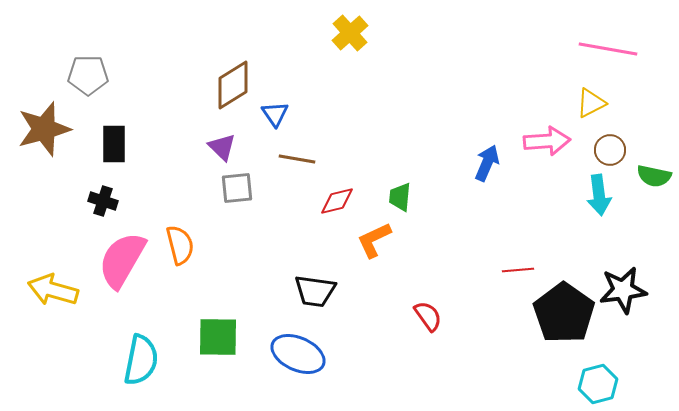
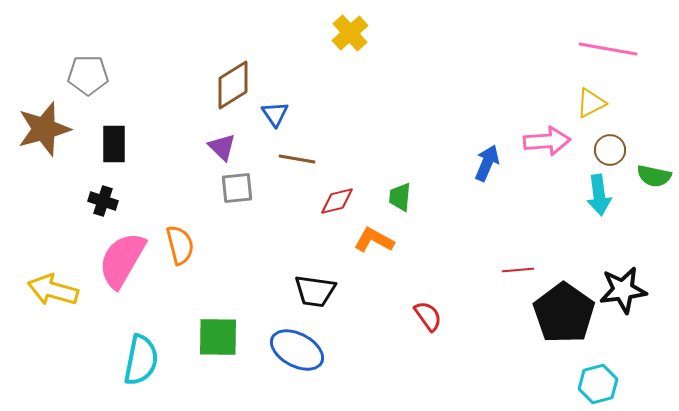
orange L-shape: rotated 54 degrees clockwise
blue ellipse: moved 1 px left, 4 px up; rotated 4 degrees clockwise
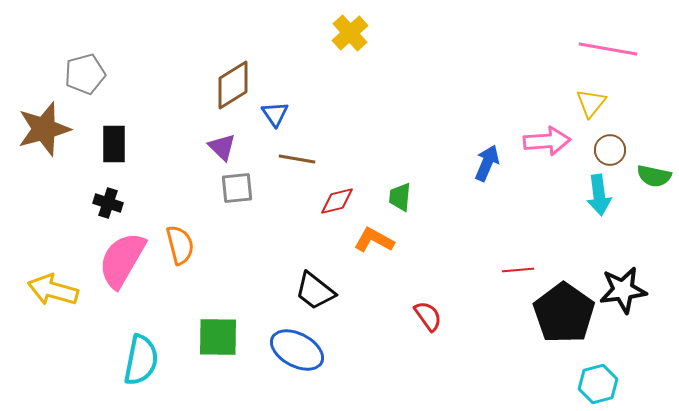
gray pentagon: moved 3 px left, 1 px up; rotated 15 degrees counterclockwise
yellow triangle: rotated 24 degrees counterclockwise
black cross: moved 5 px right, 2 px down
black trapezoid: rotated 30 degrees clockwise
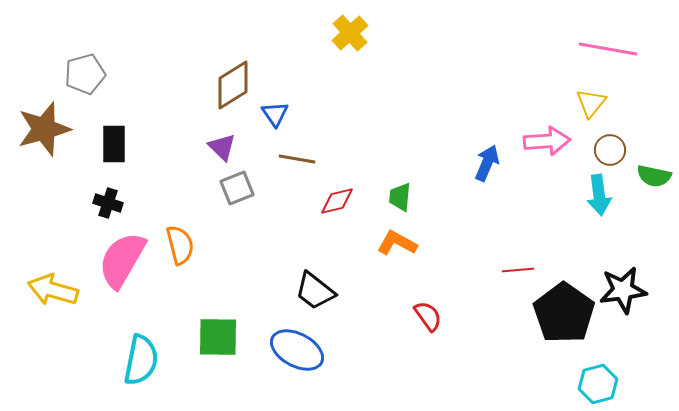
gray square: rotated 16 degrees counterclockwise
orange L-shape: moved 23 px right, 3 px down
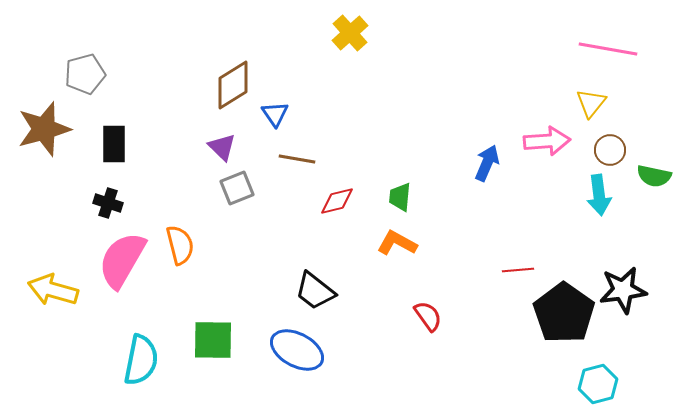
green square: moved 5 px left, 3 px down
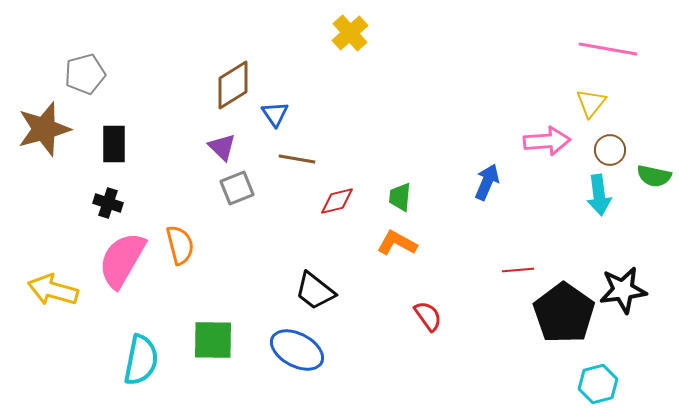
blue arrow: moved 19 px down
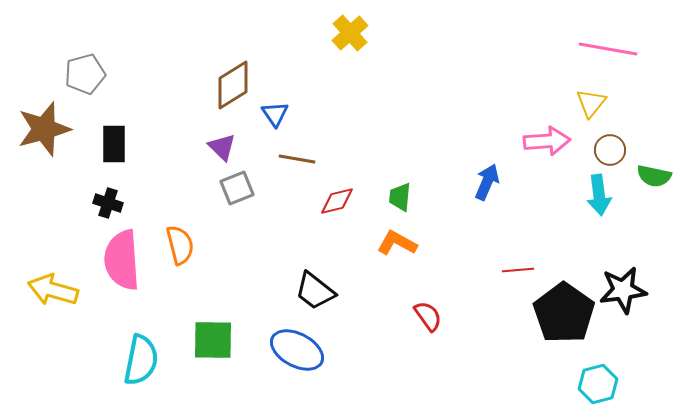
pink semicircle: rotated 34 degrees counterclockwise
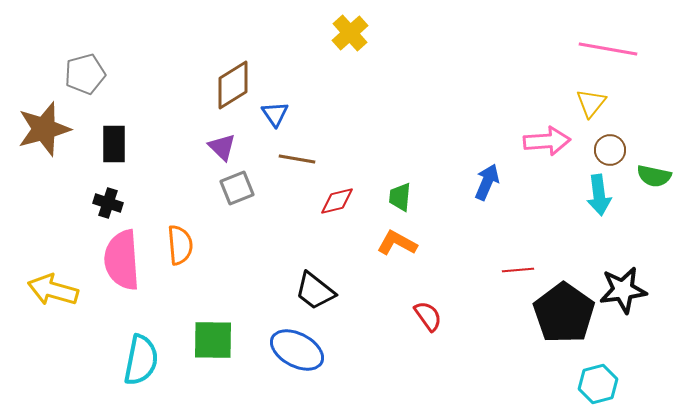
orange semicircle: rotated 9 degrees clockwise
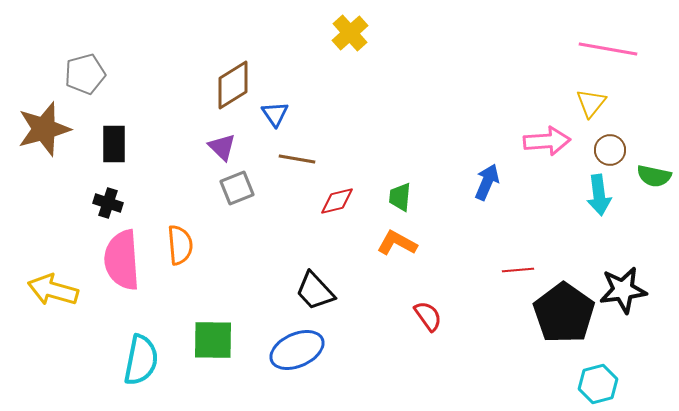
black trapezoid: rotated 9 degrees clockwise
blue ellipse: rotated 52 degrees counterclockwise
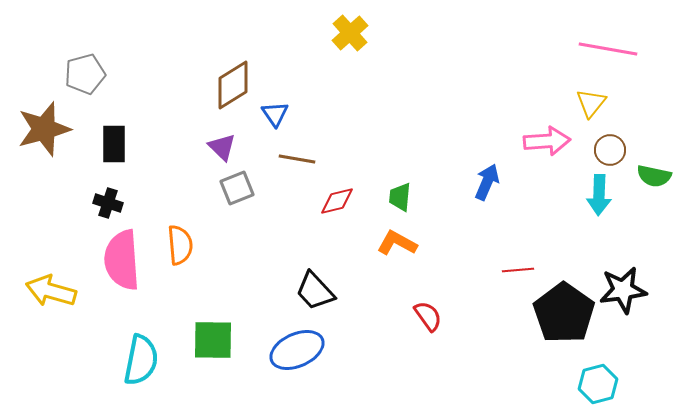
cyan arrow: rotated 9 degrees clockwise
yellow arrow: moved 2 px left, 1 px down
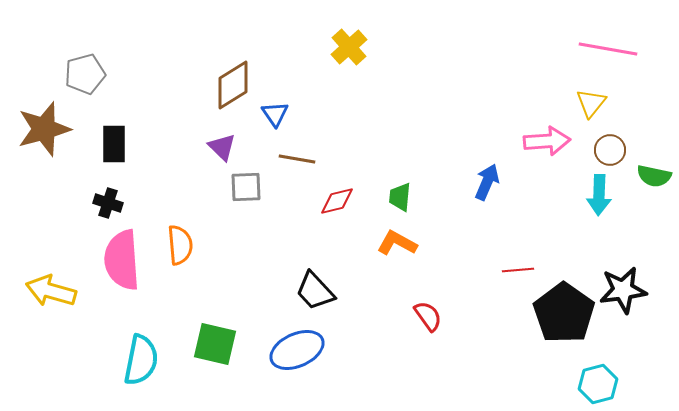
yellow cross: moved 1 px left, 14 px down
gray square: moved 9 px right, 1 px up; rotated 20 degrees clockwise
green square: moved 2 px right, 4 px down; rotated 12 degrees clockwise
